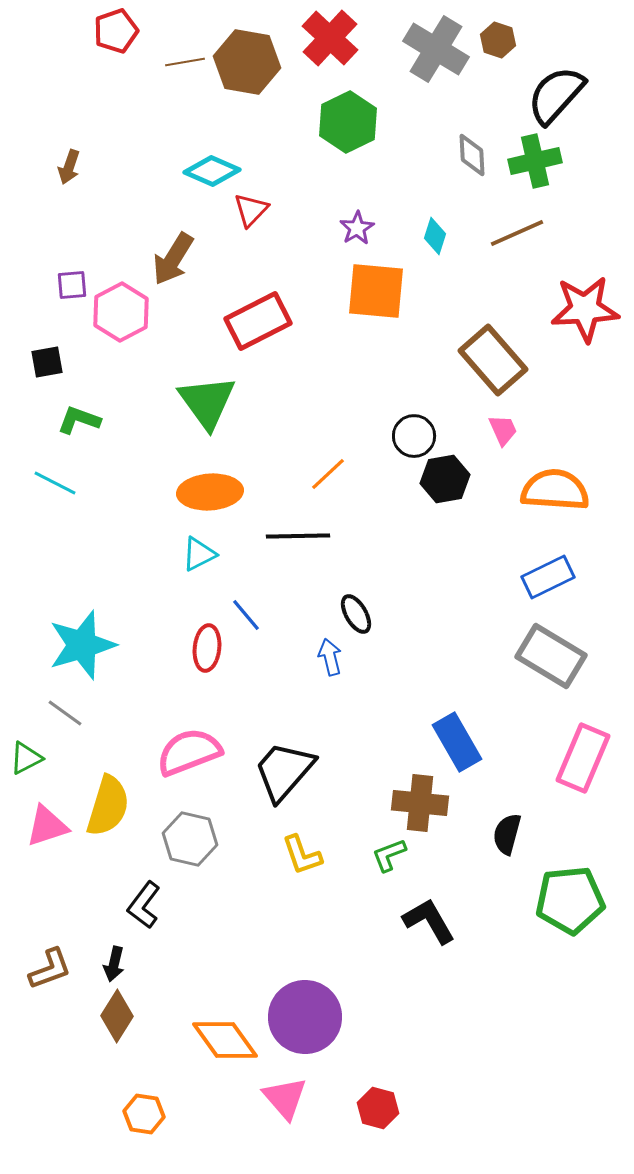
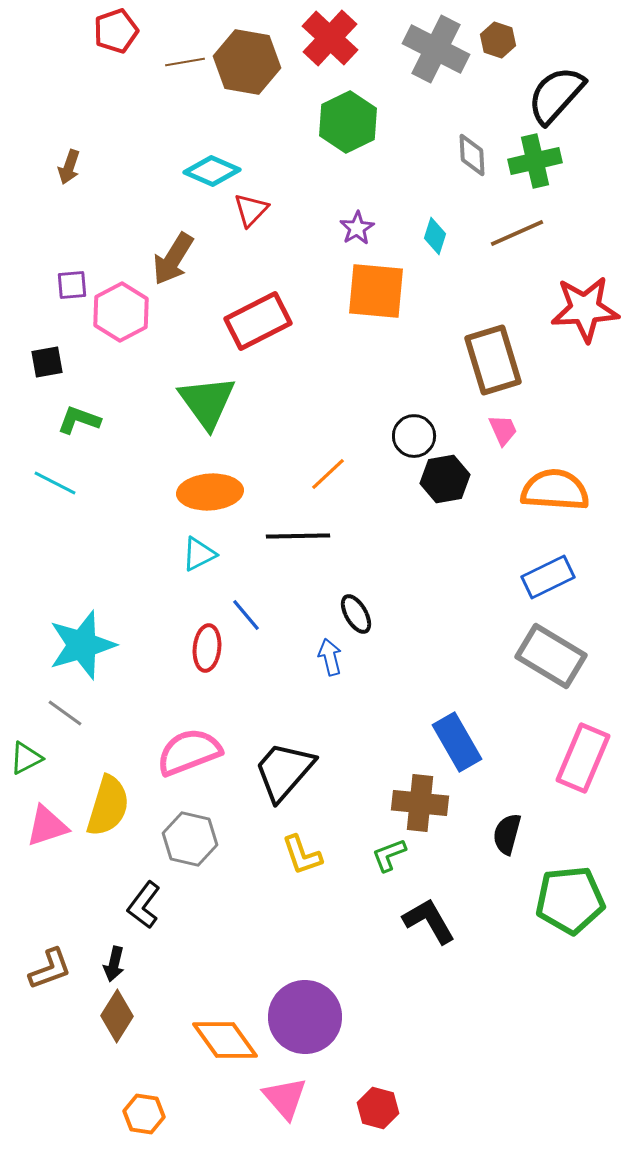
gray cross at (436, 49): rotated 4 degrees counterclockwise
brown rectangle at (493, 360): rotated 24 degrees clockwise
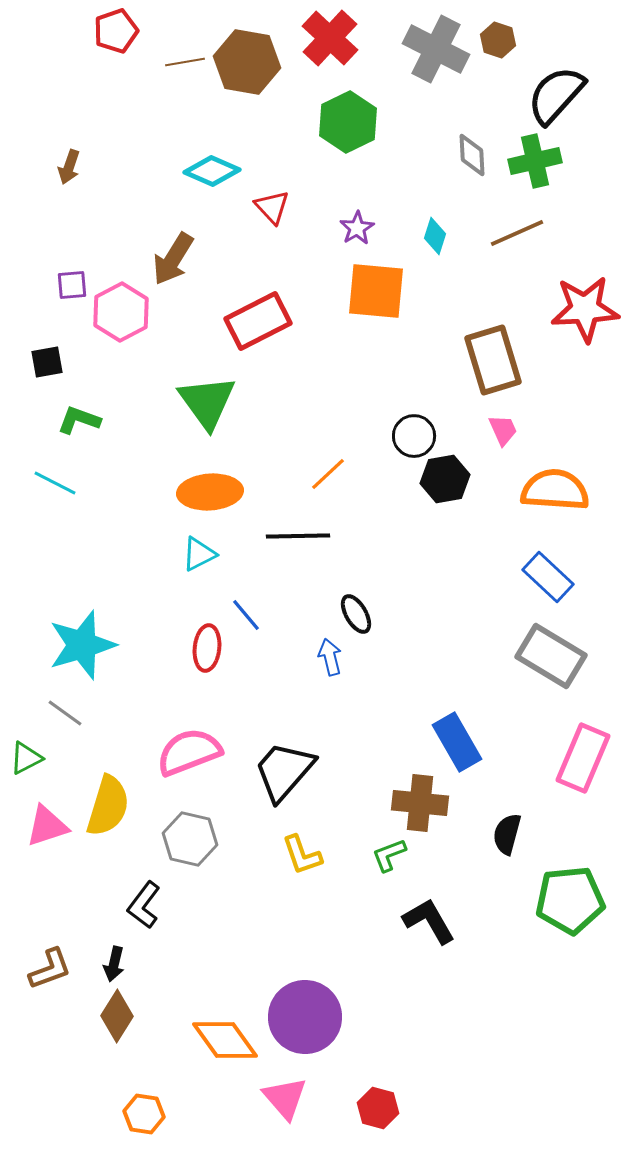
red triangle at (251, 210): moved 21 px right, 3 px up; rotated 27 degrees counterclockwise
blue rectangle at (548, 577): rotated 69 degrees clockwise
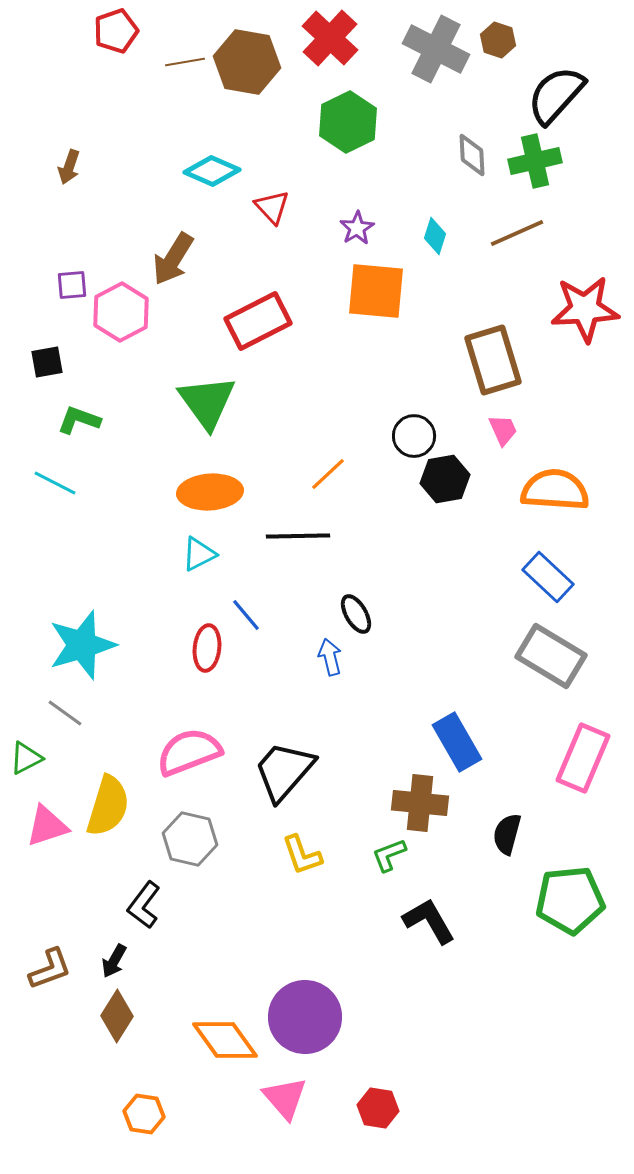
black arrow at (114, 964): moved 3 px up; rotated 16 degrees clockwise
red hexagon at (378, 1108): rotated 6 degrees counterclockwise
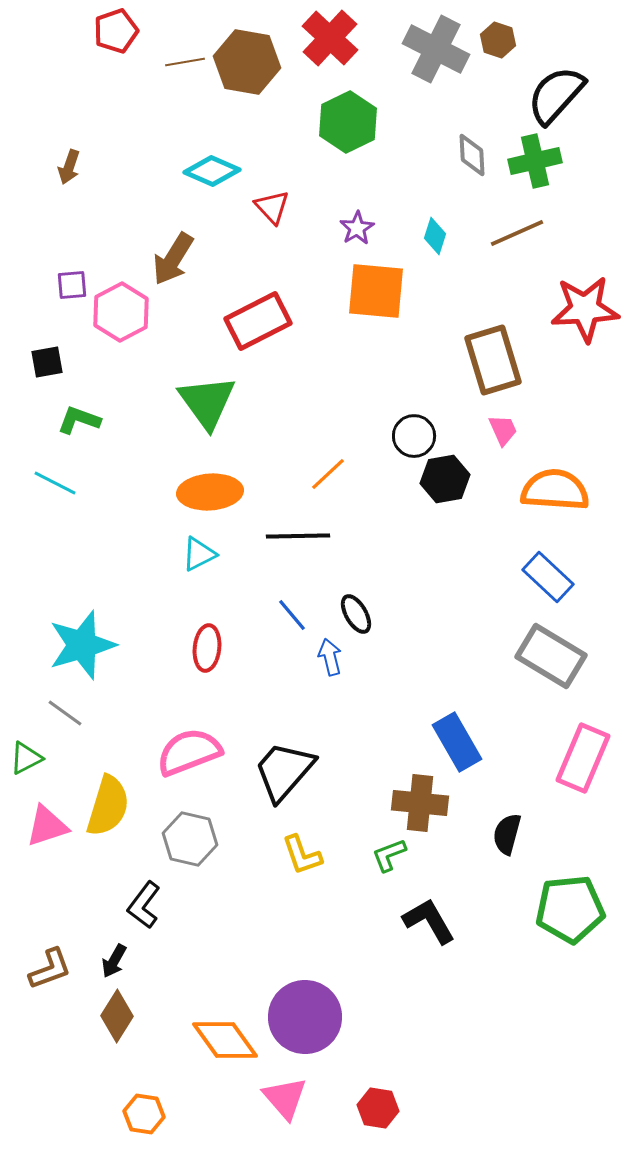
blue line at (246, 615): moved 46 px right
green pentagon at (570, 900): moved 9 px down
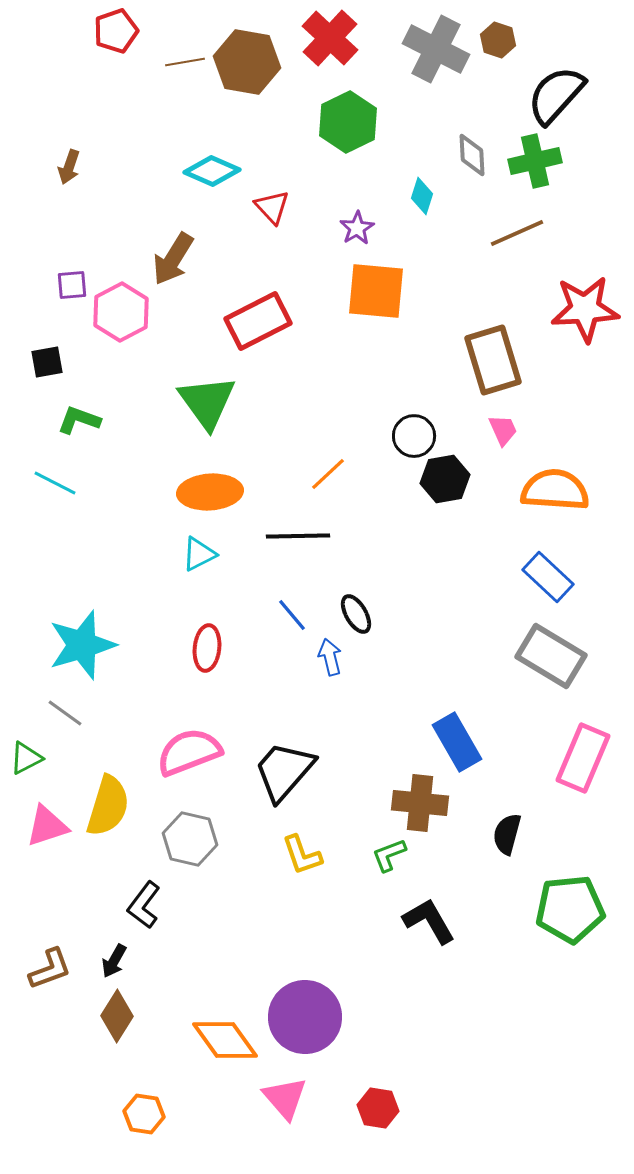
cyan diamond at (435, 236): moved 13 px left, 40 px up
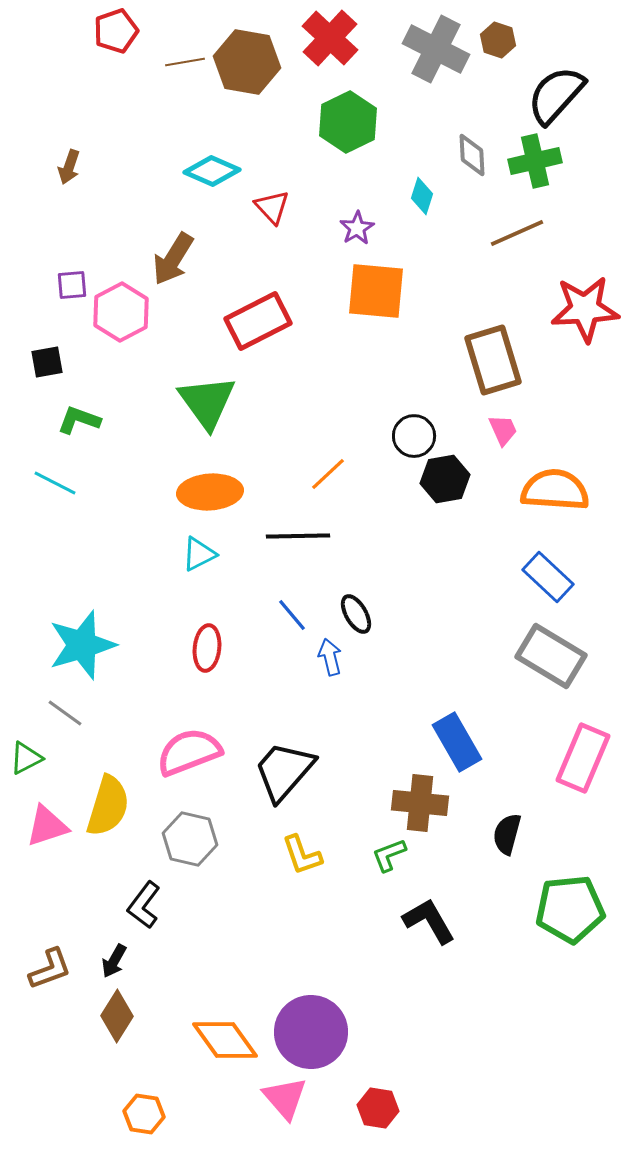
purple circle at (305, 1017): moved 6 px right, 15 px down
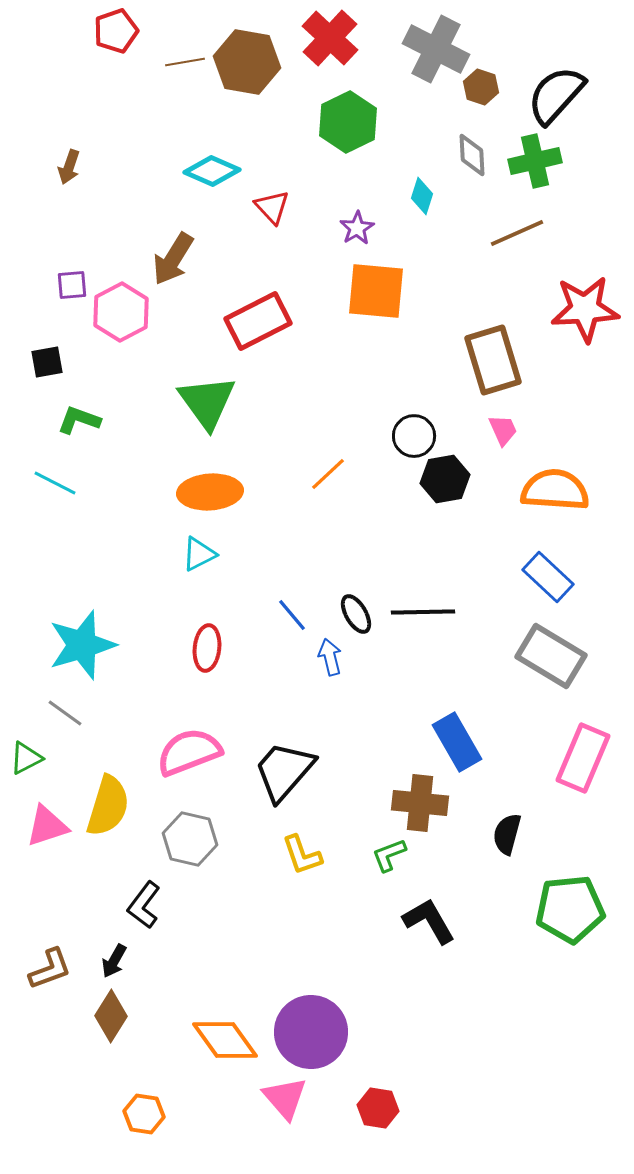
brown hexagon at (498, 40): moved 17 px left, 47 px down
black line at (298, 536): moved 125 px right, 76 px down
brown diamond at (117, 1016): moved 6 px left
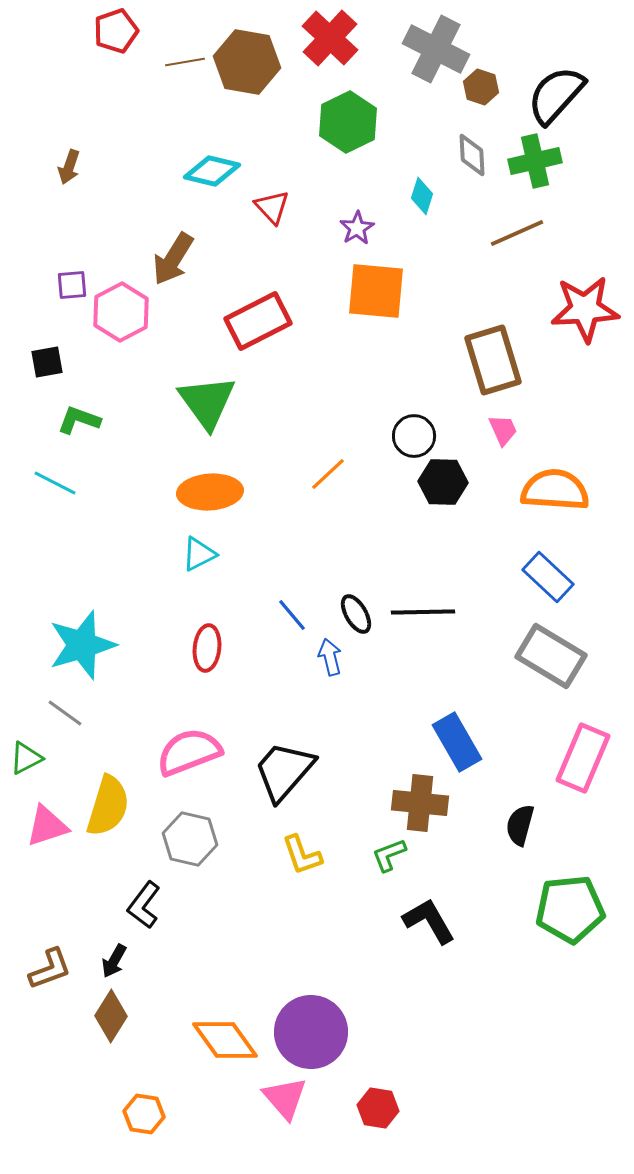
cyan diamond at (212, 171): rotated 10 degrees counterclockwise
black hexagon at (445, 479): moved 2 px left, 3 px down; rotated 12 degrees clockwise
black semicircle at (507, 834): moved 13 px right, 9 px up
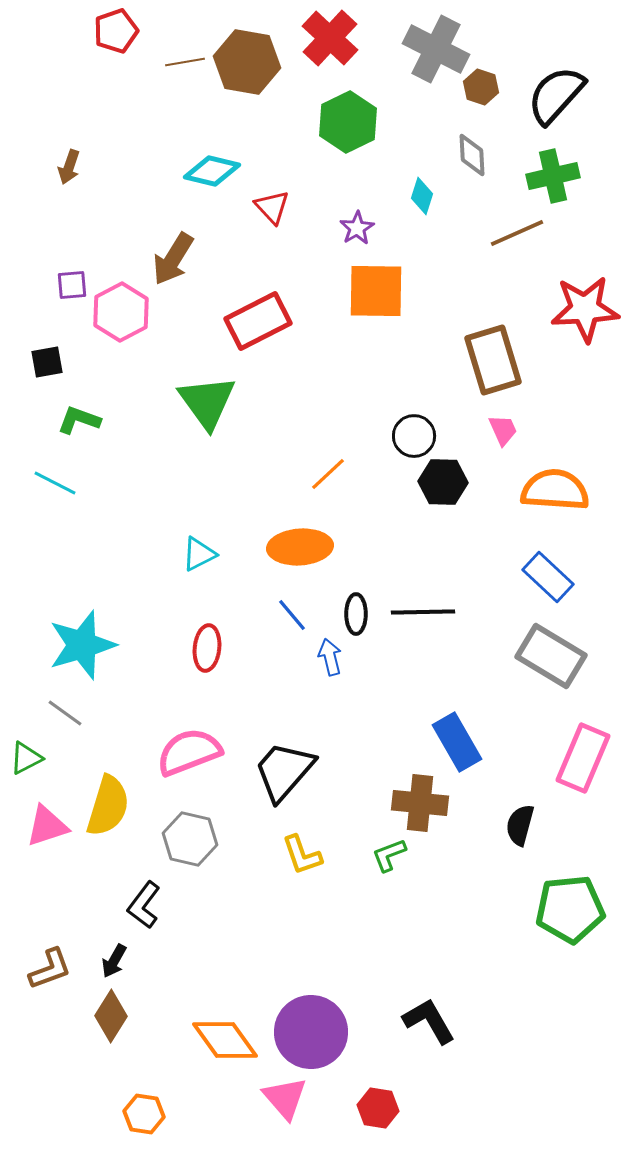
green cross at (535, 161): moved 18 px right, 15 px down
orange square at (376, 291): rotated 4 degrees counterclockwise
orange ellipse at (210, 492): moved 90 px right, 55 px down
black ellipse at (356, 614): rotated 30 degrees clockwise
black L-shape at (429, 921): moved 100 px down
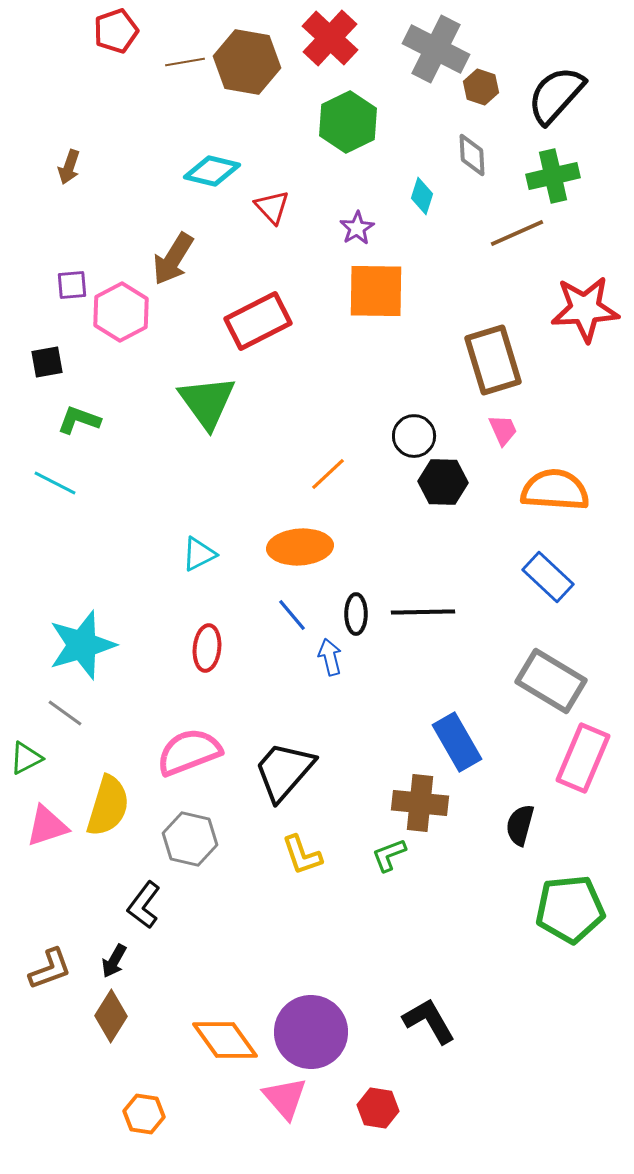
gray rectangle at (551, 656): moved 25 px down
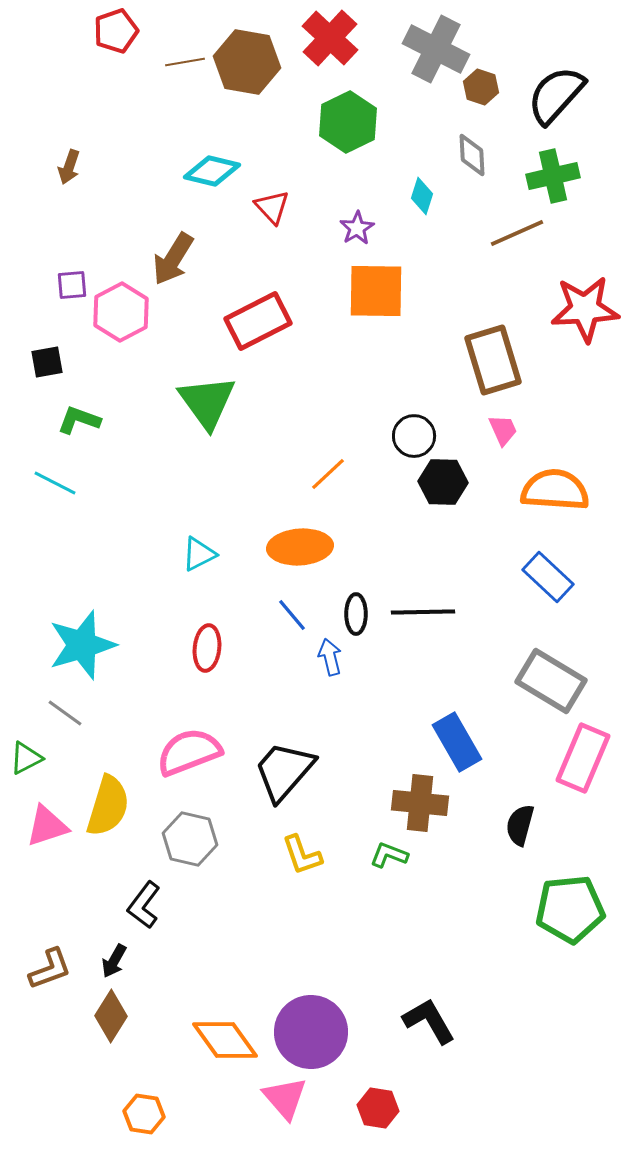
green L-shape at (389, 855): rotated 42 degrees clockwise
